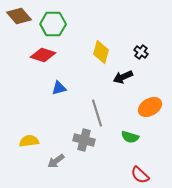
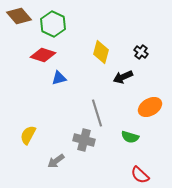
green hexagon: rotated 25 degrees clockwise
blue triangle: moved 10 px up
yellow semicircle: moved 1 px left, 6 px up; rotated 54 degrees counterclockwise
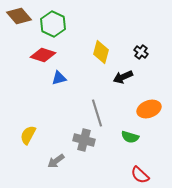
orange ellipse: moved 1 px left, 2 px down; rotated 10 degrees clockwise
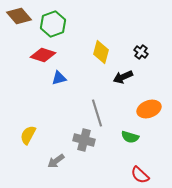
green hexagon: rotated 15 degrees clockwise
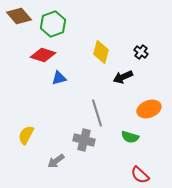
yellow semicircle: moved 2 px left
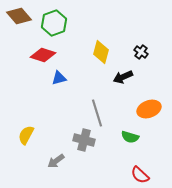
green hexagon: moved 1 px right, 1 px up
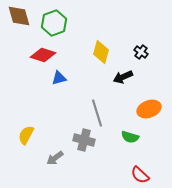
brown diamond: rotated 25 degrees clockwise
gray arrow: moved 1 px left, 3 px up
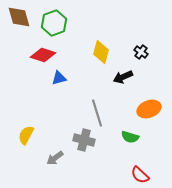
brown diamond: moved 1 px down
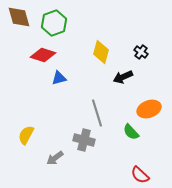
green semicircle: moved 1 px right, 5 px up; rotated 30 degrees clockwise
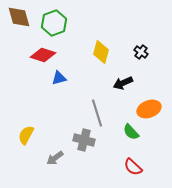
black arrow: moved 6 px down
red semicircle: moved 7 px left, 8 px up
